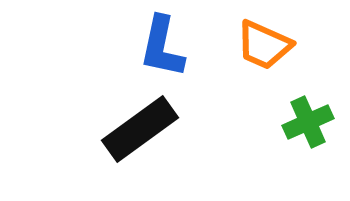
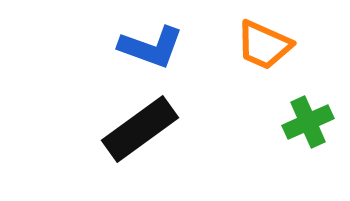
blue L-shape: moved 11 px left; rotated 82 degrees counterclockwise
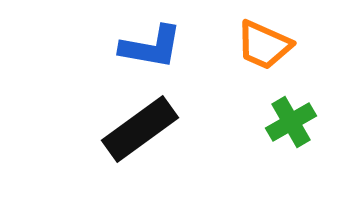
blue L-shape: rotated 10 degrees counterclockwise
green cross: moved 17 px left; rotated 6 degrees counterclockwise
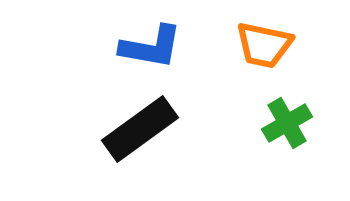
orange trapezoid: rotated 12 degrees counterclockwise
green cross: moved 4 px left, 1 px down
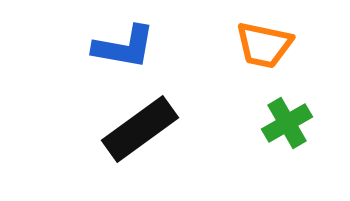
blue L-shape: moved 27 px left
